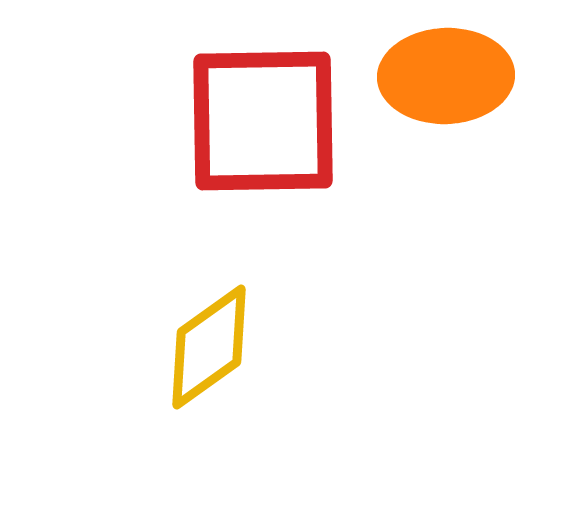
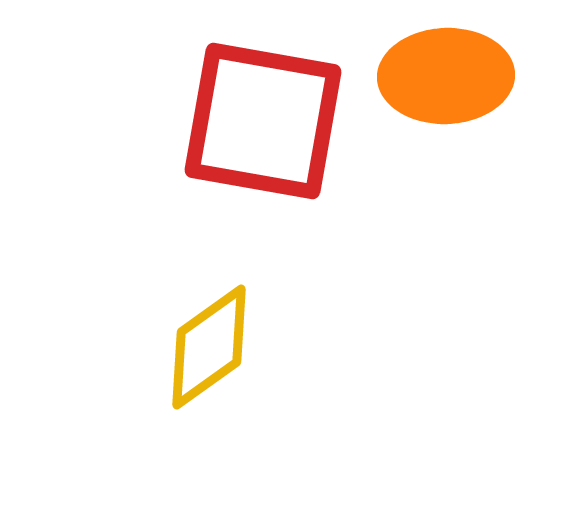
red square: rotated 11 degrees clockwise
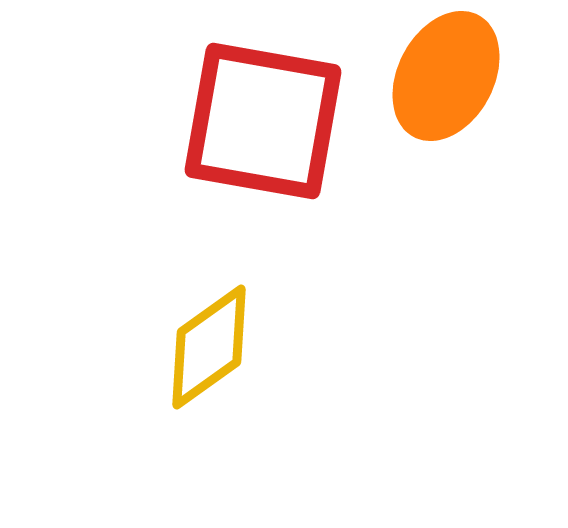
orange ellipse: rotated 60 degrees counterclockwise
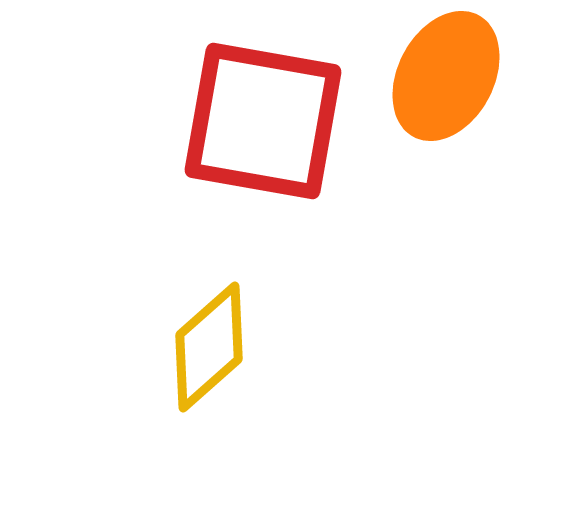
yellow diamond: rotated 6 degrees counterclockwise
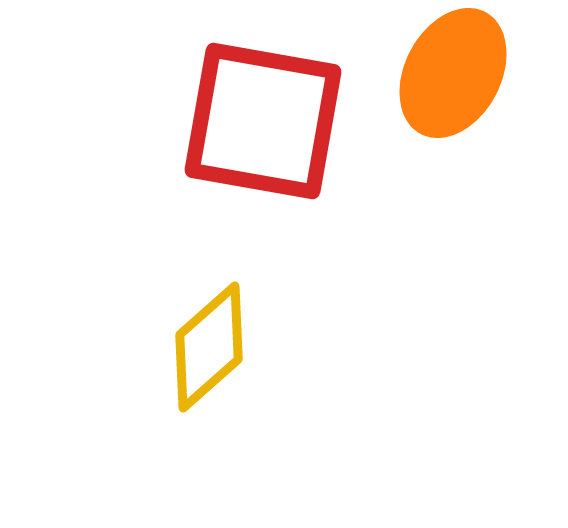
orange ellipse: moved 7 px right, 3 px up
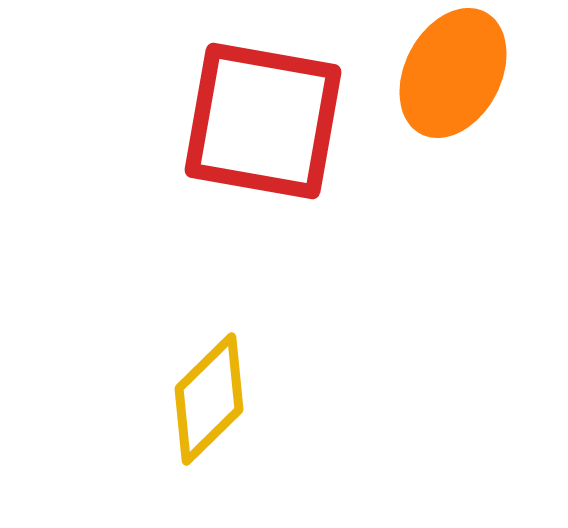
yellow diamond: moved 52 px down; rotated 3 degrees counterclockwise
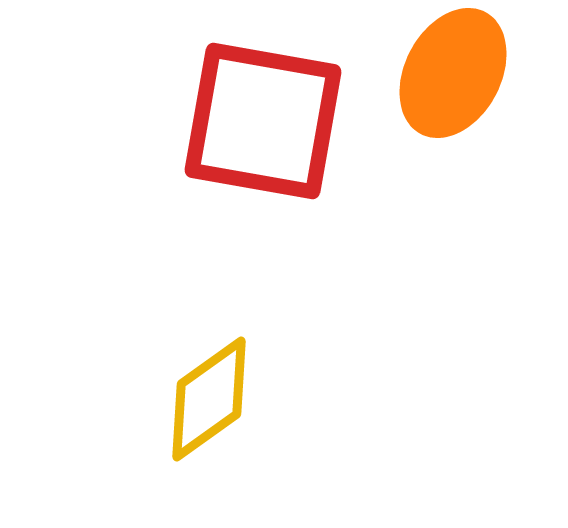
yellow diamond: rotated 9 degrees clockwise
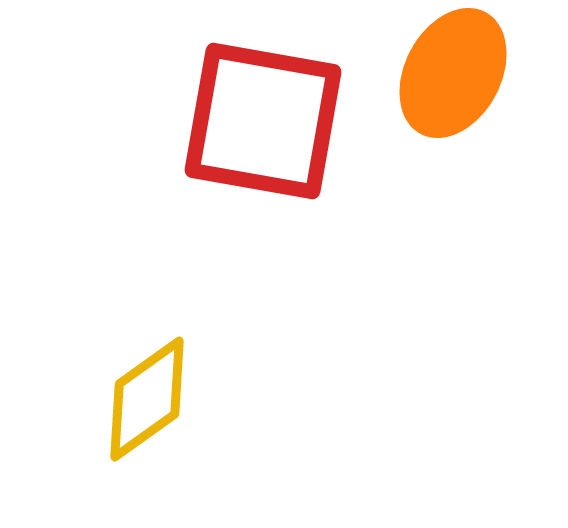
yellow diamond: moved 62 px left
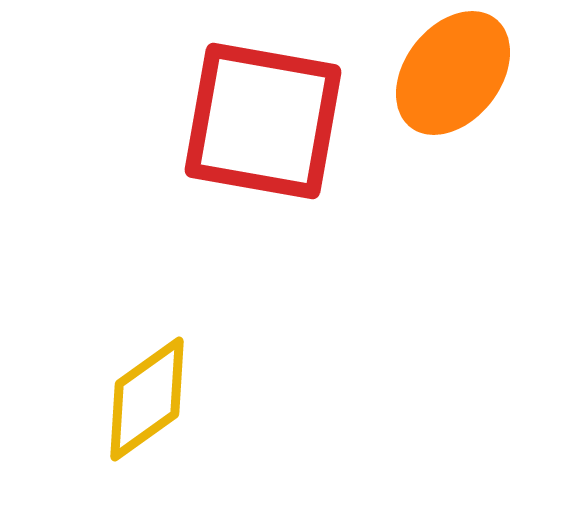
orange ellipse: rotated 10 degrees clockwise
